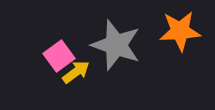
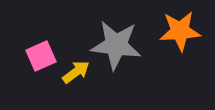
gray star: rotated 12 degrees counterclockwise
pink square: moved 18 px left; rotated 12 degrees clockwise
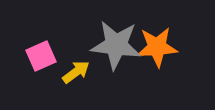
orange star: moved 23 px left, 16 px down
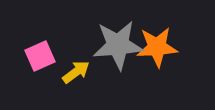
gray star: moved 2 px right; rotated 12 degrees counterclockwise
pink square: moved 1 px left
